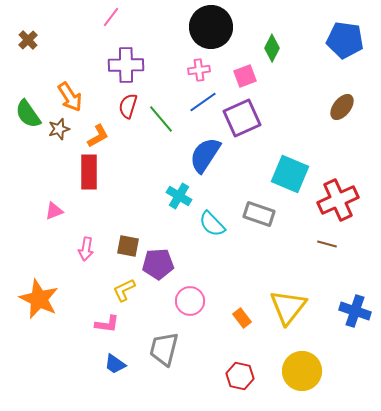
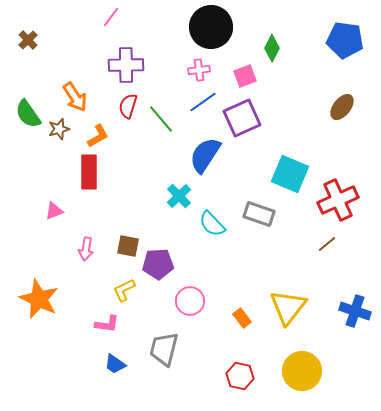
orange arrow: moved 5 px right
cyan cross: rotated 15 degrees clockwise
brown line: rotated 54 degrees counterclockwise
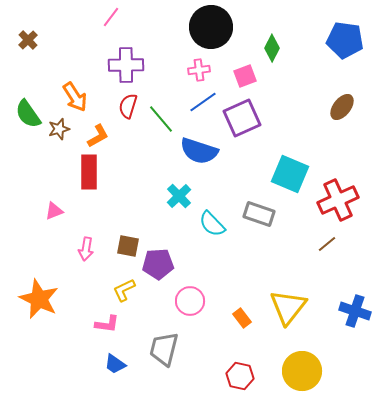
blue semicircle: moved 6 px left, 4 px up; rotated 105 degrees counterclockwise
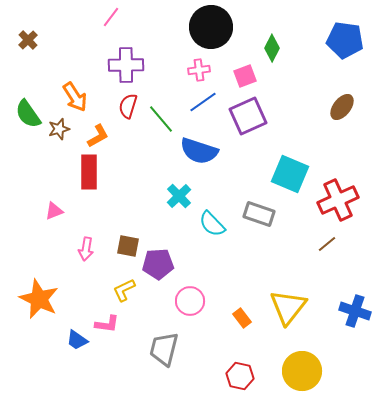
purple square: moved 6 px right, 2 px up
blue trapezoid: moved 38 px left, 24 px up
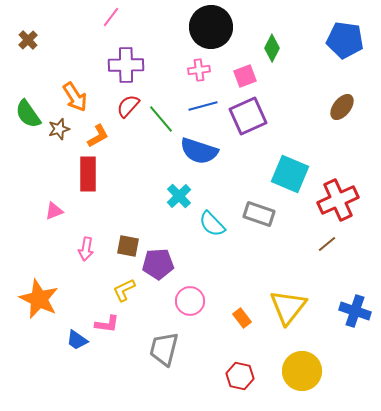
blue line: moved 4 px down; rotated 20 degrees clockwise
red semicircle: rotated 25 degrees clockwise
red rectangle: moved 1 px left, 2 px down
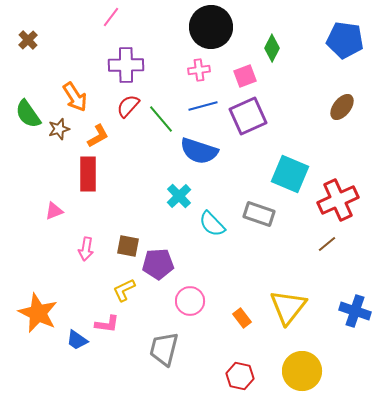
orange star: moved 1 px left, 14 px down
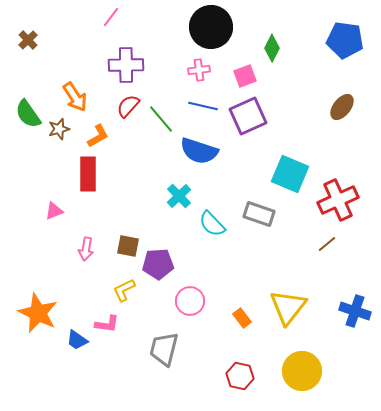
blue line: rotated 28 degrees clockwise
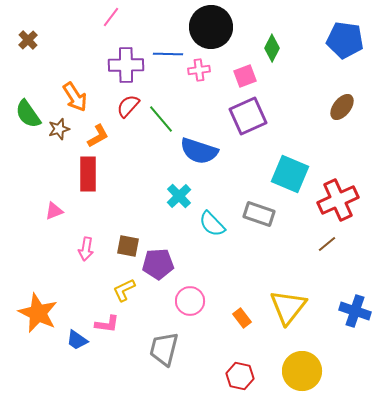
blue line: moved 35 px left, 52 px up; rotated 12 degrees counterclockwise
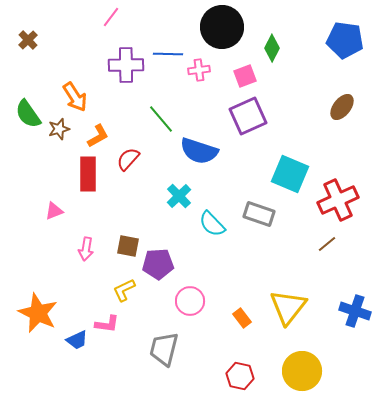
black circle: moved 11 px right
red semicircle: moved 53 px down
blue trapezoid: rotated 60 degrees counterclockwise
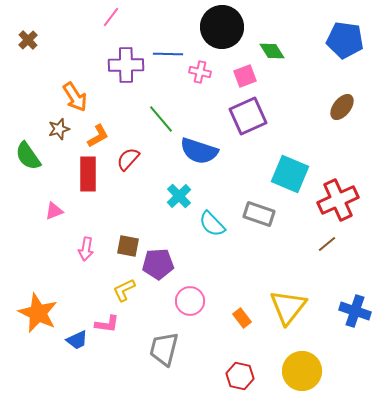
green diamond: moved 3 px down; rotated 60 degrees counterclockwise
pink cross: moved 1 px right, 2 px down; rotated 20 degrees clockwise
green semicircle: moved 42 px down
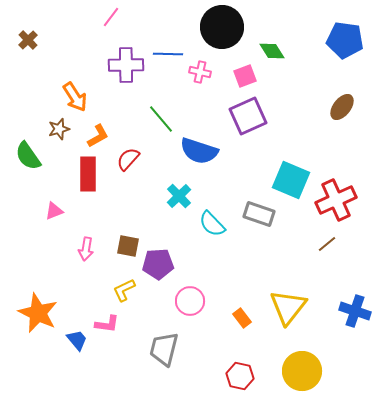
cyan square: moved 1 px right, 6 px down
red cross: moved 2 px left
blue trapezoid: rotated 105 degrees counterclockwise
